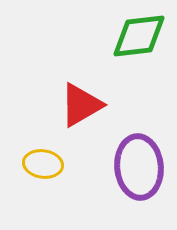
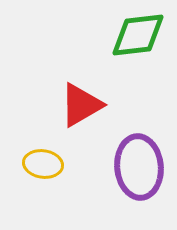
green diamond: moved 1 px left, 1 px up
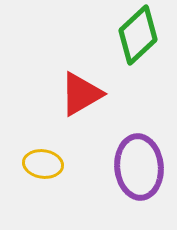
green diamond: rotated 36 degrees counterclockwise
red triangle: moved 11 px up
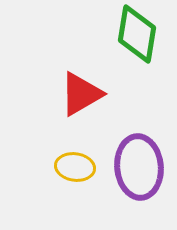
green diamond: moved 1 px left, 1 px up; rotated 38 degrees counterclockwise
yellow ellipse: moved 32 px right, 3 px down
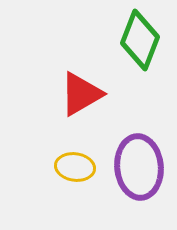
green diamond: moved 3 px right, 6 px down; rotated 12 degrees clockwise
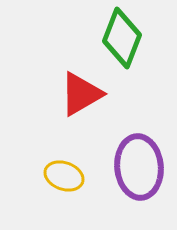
green diamond: moved 18 px left, 2 px up
yellow ellipse: moved 11 px left, 9 px down; rotated 12 degrees clockwise
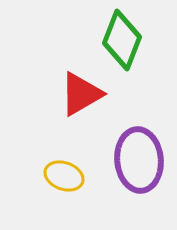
green diamond: moved 2 px down
purple ellipse: moved 7 px up
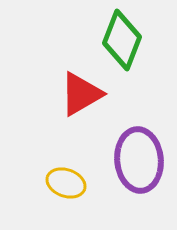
yellow ellipse: moved 2 px right, 7 px down
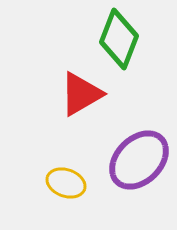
green diamond: moved 3 px left, 1 px up
purple ellipse: rotated 50 degrees clockwise
